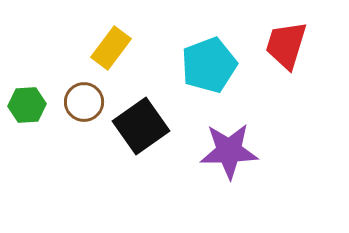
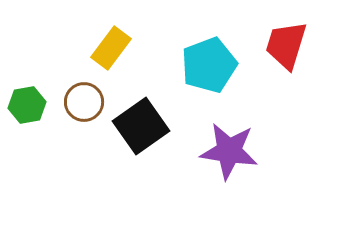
green hexagon: rotated 6 degrees counterclockwise
purple star: rotated 10 degrees clockwise
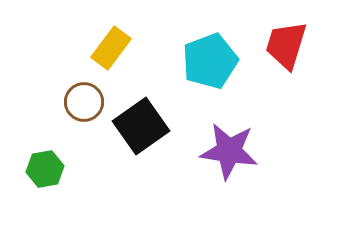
cyan pentagon: moved 1 px right, 4 px up
green hexagon: moved 18 px right, 64 px down
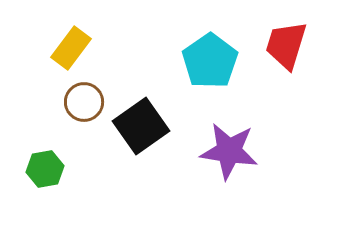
yellow rectangle: moved 40 px left
cyan pentagon: rotated 14 degrees counterclockwise
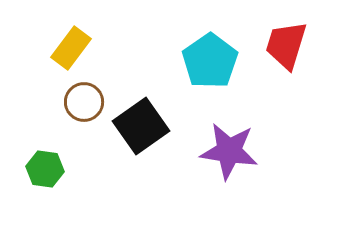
green hexagon: rotated 18 degrees clockwise
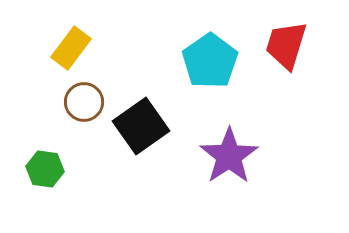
purple star: moved 5 px down; rotated 30 degrees clockwise
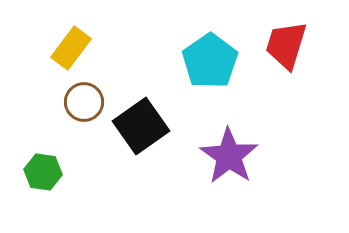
purple star: rotated 4 degrees counterclockwise
green hexagon: moved 2 px left, 3 px down
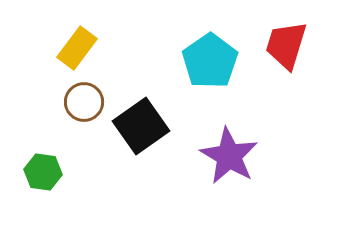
yellow rectangle: moved 6 px right
purple star: rotated 4 degrees counterclockwise
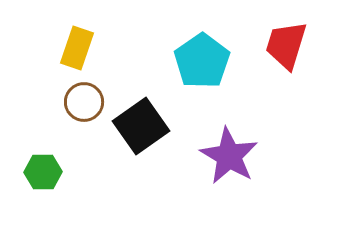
yellow rectangle: rotated 18 degrees counterclockwise
cyan pentagon: moved 8 px left
green hexagon: rotated 9 degrees counterclockwise
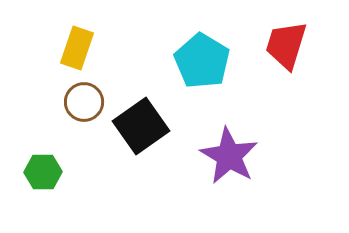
cyan pentagon: rotated 6 degrees counterclockwise
